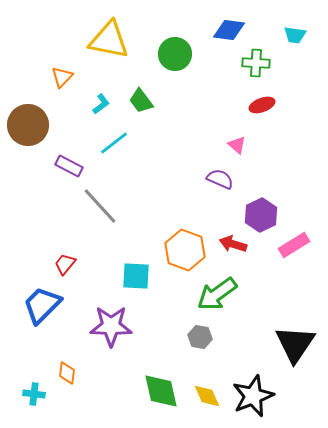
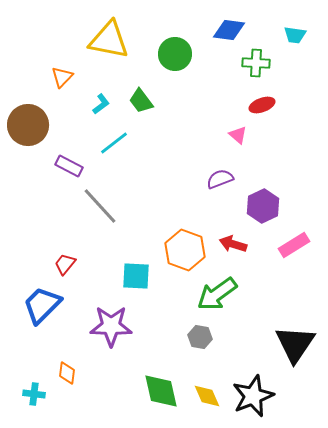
pink triangle: moved 1 px right, 10 px up
purple semicircle: rotated 44 degrees counterclockwise
purple hexagon: moved 2 px right, 9 px up
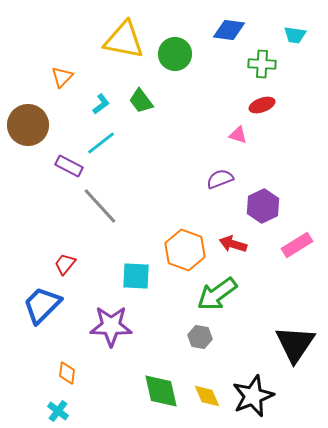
yellow triangle: moved 15 px right
green cross: moved 6 px right, 1 px down
pink triangle: rotated 24 degrees counterclockwise
cyan line: moved 13 px left
pink rectangle: moved 3 px right
cyan cross: moved 24 px right, 17 px down; rotated 30 degrees clockwise
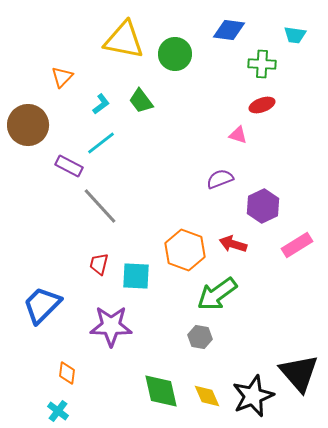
red trapezoid: moved 34 px right; rotated 25 degrees counterclockwise
black triangle: moved 4 px right, 29 px down; rotated 15 degrees counterclockwise
